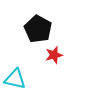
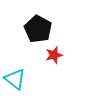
cyan triangle: rotated 25 degrees clockwise
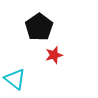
black pentagon: moved 1 px right, 2 px up; rotated 8 degrees clockwise
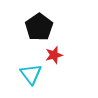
cyan triangle: moved 16 px right, 5 px up; rotated 15 degrees clockwise
